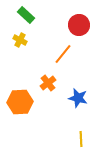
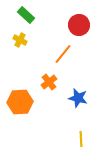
orange cross: moved 1 px right, 1 px up
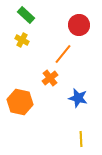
yellow cross: moved 2 px right
orange cross: moved 1 px right, 4 px up
orange hexagon: rotated 15 degrees clockwise
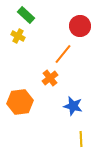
red circle: moved 1 px right, 1 px down
yellow cross: moved 4 px left, 4 px up
blue star: moved 5 px left, 8 px down
orange hexagon: rotated 20 degrees counterclockwise
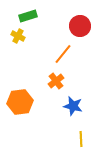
green rectangle: moved 2 px right, 1 px down; rotated 60 degrees counterclockwise
orange cross: moved 6 px right, 3 px down
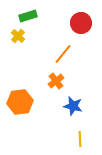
red circle: moved 1 px right, 3 px up
yellow cross: rotated 16 degrees clockwise
yellow line: moved 1 px left
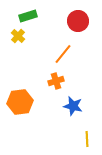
red circle: moved 3 px left, 2 px up
orange cross: rotated 21 degrees clockwise
yellow line: moved 7 px right
